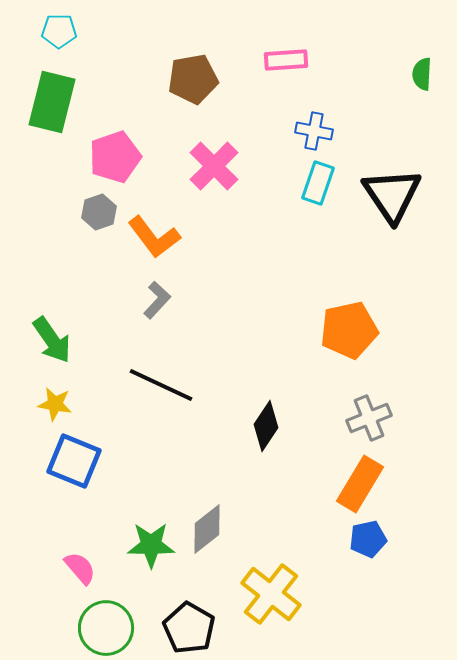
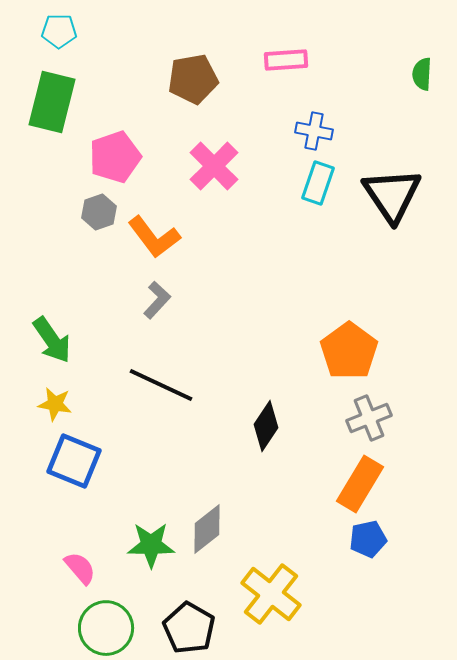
orange pentagon: moved 21 px down; rotated 24 degrees counterclockwise
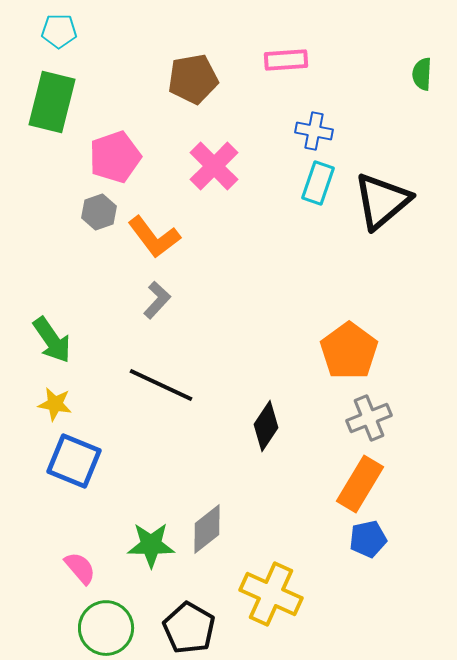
black triangle: moved 10 px left, 6 px down; rotated 24 degrees clockwise
yellow cross: rotated 14 degrees counterclockwise
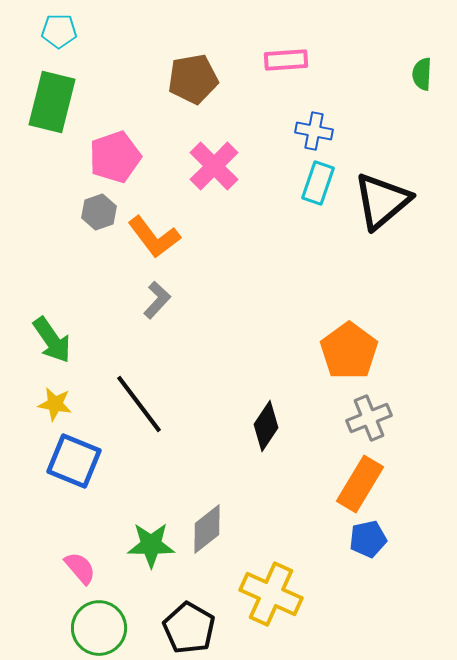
black line: moved 22 px left, 19 px down; rotated 28 degrees clockwise
green circle: moved 7 px left
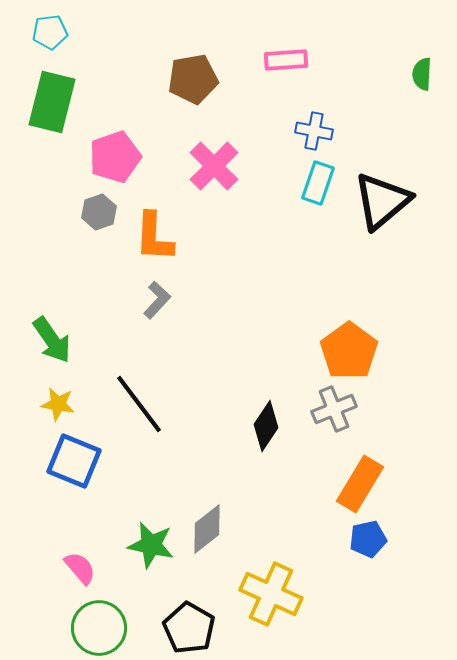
cyan pentagon: moved 9 px left, 1 px down; rotated 8 degrees counterclockwise
orange L-shape: rotated 40 degrees clockwise
yellow star: moved 3 px right
gray cross: moved 35 px left, 9 px up
green star: rotated 12 degrees clockwise
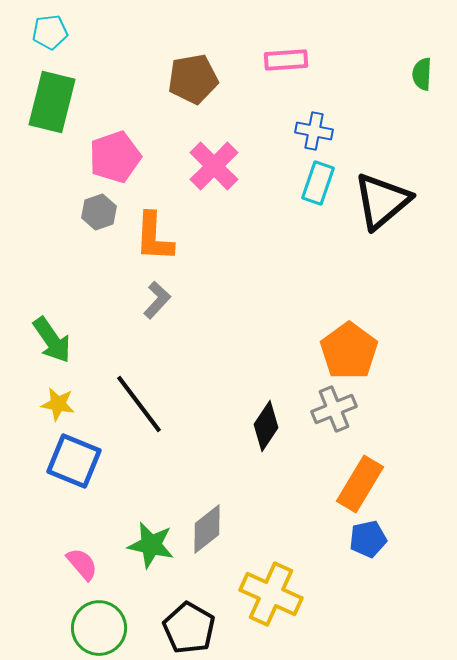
pink semicircle: moved 2 px right, 4 px up
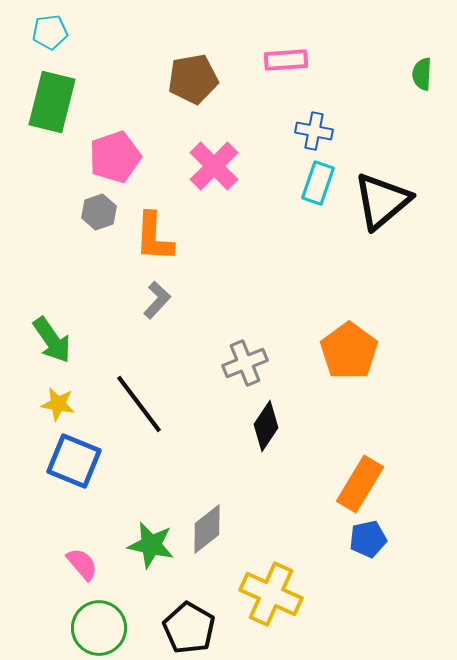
gray cross: moved 89 px left, 46 px up
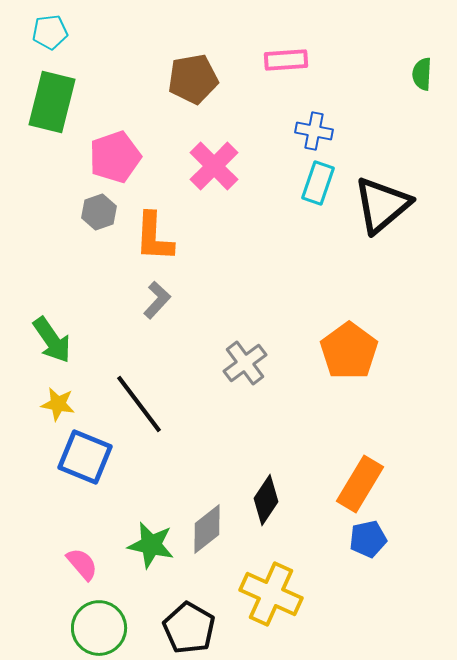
black triangle: moved 4 px down
gray cross: rotated 15 degrees counterclockwise
black diamond: moved 74 px down
blue square: moved 11 px right, 4 px up
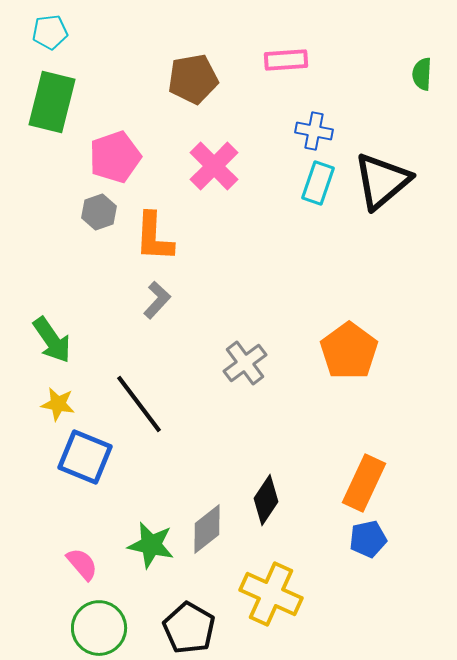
black triangle: moved 24 px up
orange rectangle: moved 4 px right, 1 px up; rotated 6 degrees counterclockwise
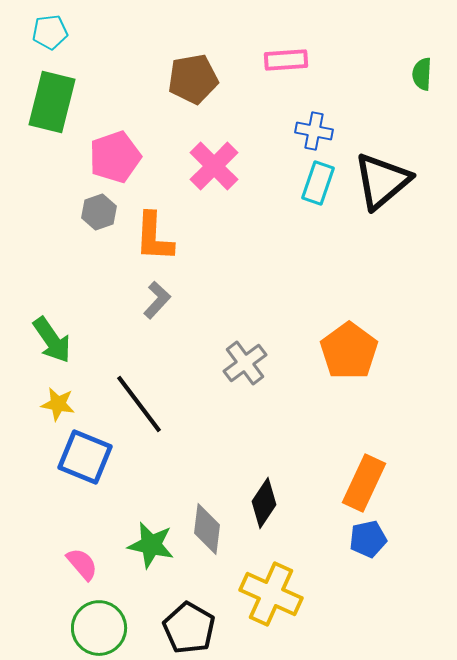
black diamond: moved 2 px left, 3 px down
gray diamond: rotated 45 degrees counterclockwise
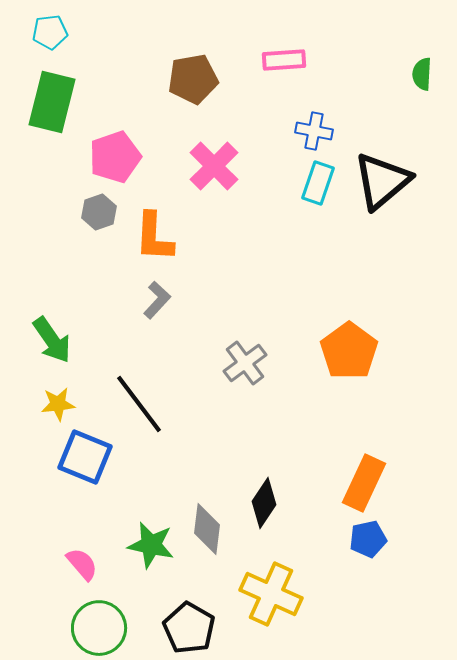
pink rectangle: moved 2 px left
yellow star: rotated 16 degrees counterclockwise
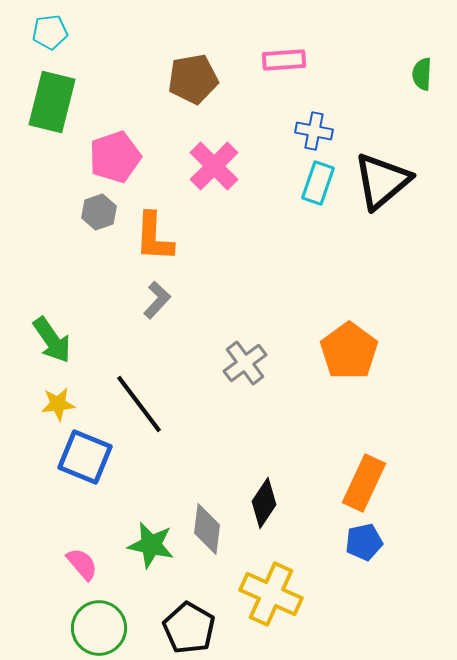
blue pentagon: moved 4 px left, 3 px down
